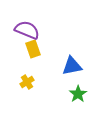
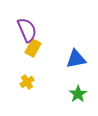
purple semicircle: rotated 45 degrees clockwise
yellow rectangle: moved 1 px up; rotated 48 degrees clockwise
blue triangle: moved 4 px right, 7 px up
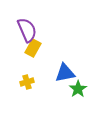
blue triangle: moved 11 px left, 14 px down
yellow cross: rotated 16 degrees clockwise
green star: moved 5 px up
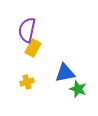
purple semicircle: rotated 145 degrees counterclockwise
green star: rotated 18 degrees counterclockwise
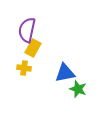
yellow cross: moved 3 px left, 14 px up; rotated 24 degrees clockwise
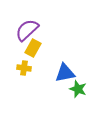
purple semicircle: rotated 35 degrees clockwise
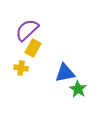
yellow cross: moved 3 px left
green star: rotated 12 degrees clockwise
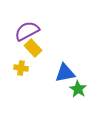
purple semicircle: moved 1 px down; rotated 15 degrees clockwise
yellow rectangle: rotated 72 degrees counterclockwise
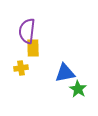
purple semicircle: rotated 55 degrees counterclockwise
yellow rectangle: rotated 42 degrees clockwise
yellow cross: rotated 16 degrees counterclockwise
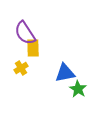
purple semicircle: moved 2 px left, 2 px down; rotated 40 degrees counterclockwise
yellow cross: rotated 24 degrees counterclockwise
